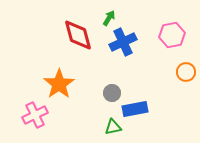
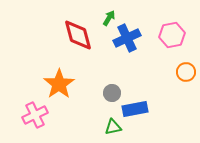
blue cross: moved 4 px right, 4 px up
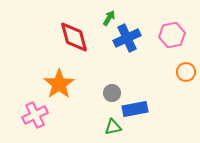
red diamond: moved 4 px left, 2 px down
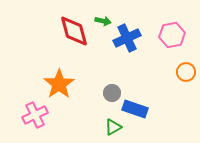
green arrow: moved 6 px left, 3 px down; rotated 70 degrees clockwise
red diamond: moved 6 px up
blue rectangle: rotated 30 degrees clockwise
green triangle: rotated 18 degrees counterclockwise
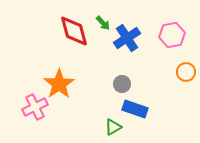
green arrow: moved 2 px down; rotated 35 degrees clockwise
blue cross: rotated 8 degrees counterclockwise
gray circle: moved 10 px right, 9 px up
pink cross: moved 8 px up
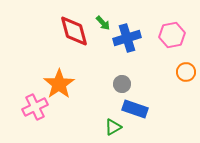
blue cross: rotated 16 degrees clockwise
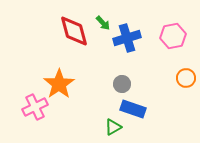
pink hexagon: moved 1 px right, 1 px down
orange circle: moved 6 px down
blue rectangle: moved 2 px left
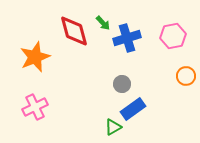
orange circle: moved 2 px up
orange star: moved 24 px left, 27 px up; rotated 12 degrees clockwise
blue rectangle: rotated 55 degrees counterclockwise
